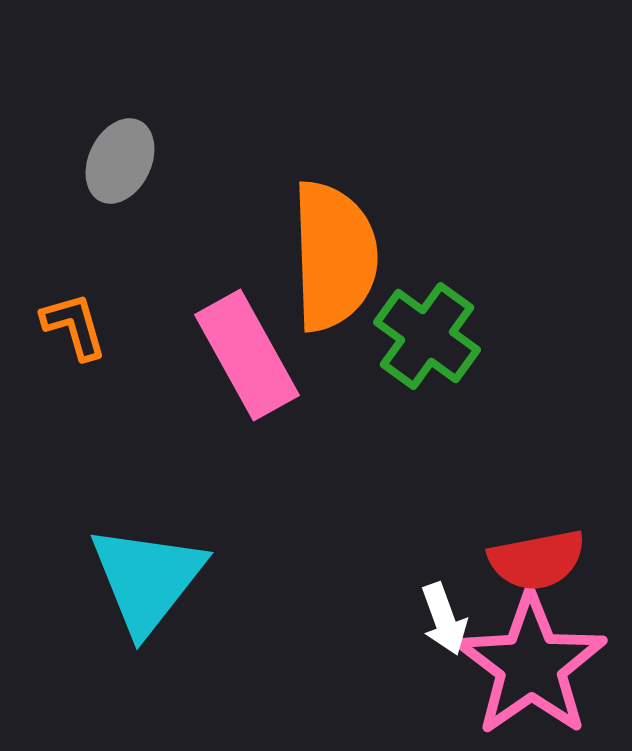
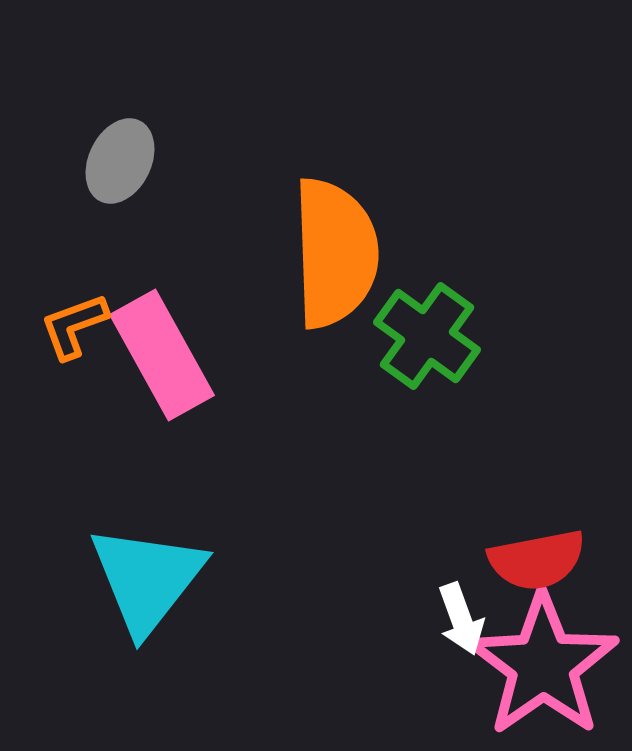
orange semicircle: moved 1 px right, 3 px up
orange L-shape: rotated 94 degrees counterclockwise
pink rectangle: moved 85 px left
white arrow: moved 17 px right
pink star: moved 12 px right
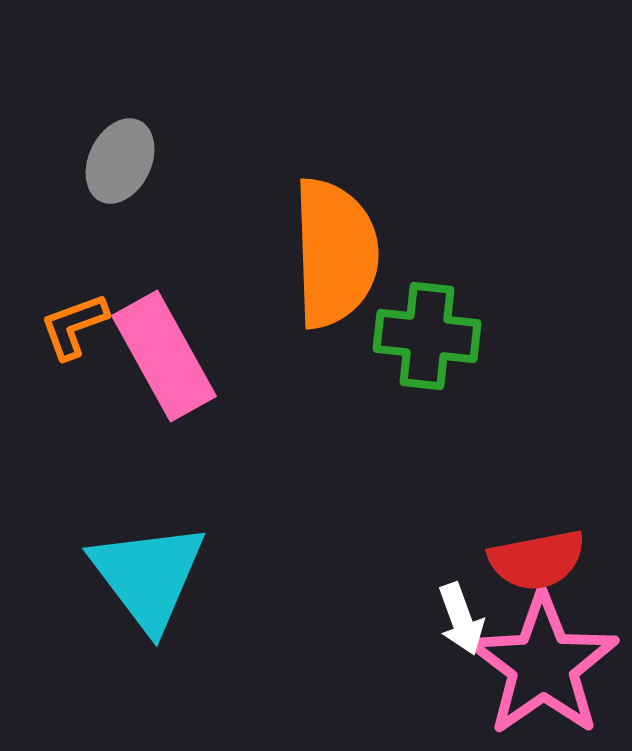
green cross: rotated 30 degrees counterclockwise
pink rectangle: moved 2 px right, 1 px down
cyan triangle: moved 1 px right, 3 px up; rotated 15 degrees counterclockwise
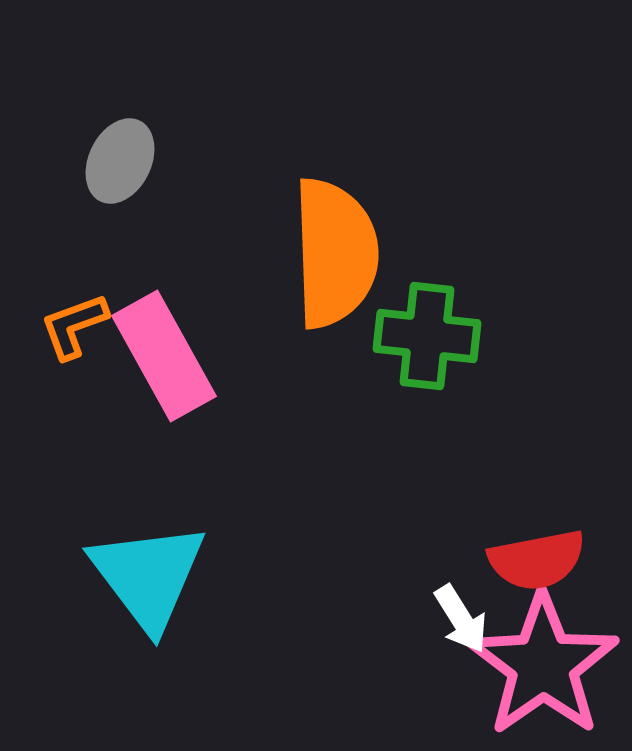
white arrow: rotated 12 degrees counterclockwise
